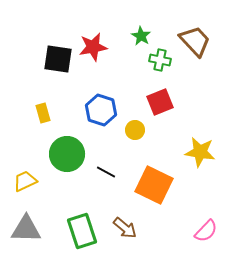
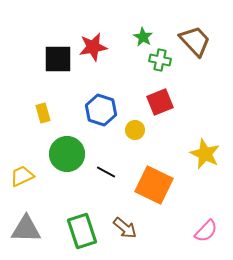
green star: moved 2 px right, 1 px down
black square: rotated 8 degrees counterclockwise
yellow star: moved 5 px right, 2 px down; rotated 16 degrees clockwise
yellow trapezoid: moved 3 px left, 5 px up
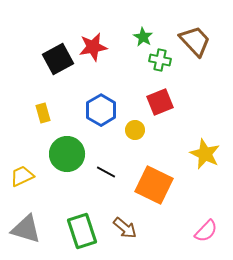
black square: rotated 28 degrees counterclockwise
blue hexagon: rotated 12 degrees clockwise
gray triangle: rotated 16 degrees clockwise
